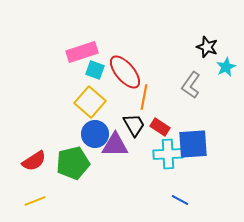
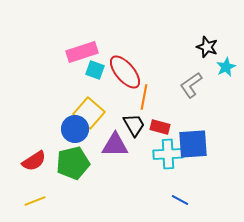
gray L-shape: rotated 20 degrees clockwise
yellow square: moved 1 px left, 11 px down
red rectangle: rotated 18 degrees counterclockwise
blue circle: moved 20 px left, 5 px up
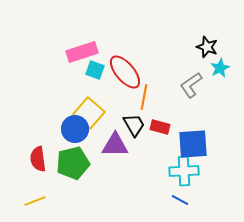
cyan star: moved 6 px left, 1 px down
cyan cross: moved 16 px right, 17 px down
red semicircle: moved 4 px right, 2 px up; rotated 115 degrees clockwise
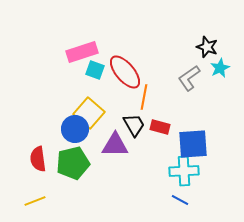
gray L-shape: moved 2 px left, 7 px up
